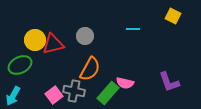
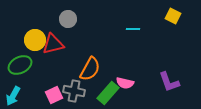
gray circle: moved 17 px left, 17 px up
pink square: rotated 12 degrees clockwise
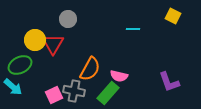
red triangle: rotated 45 degrees counterclockwise
pink semicircle: moved 6 px left, 7 px up
cyan arrow: moved 9 px up; rotated 78 degrees counterclockwise
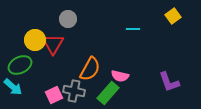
yellow square: rotated 28 degrees clockwise
pink semicircle: moved 1 px right
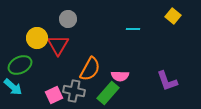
yellow square: rotated 14 degrees counterclockwise
yellow circle: moved 2 px right, 2 px up
red triangle: moved 5 px right, 1 px down
pink semicircle: rotated 12 degrees counterclockwise
purple L-shape: moved 2 px left, 1 px up
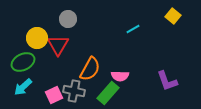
cyan line: rotated 32 degrees counterclockwise
green ellipse: moved 3 px right, 3 px up
cyan arrow: moved 10 px right; rotated 96 degrees clockwise
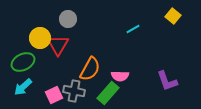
yellow circle: moved 3 px right
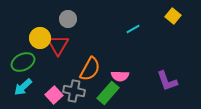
pink square: rotated 18 degrees counterclockwise
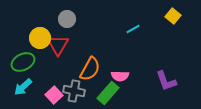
gray circle: moved 1 px left
purple L-shape: moved 1 px left
